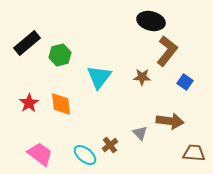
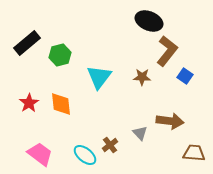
black ellipse: moved 2 px left; rotated 8 degrees clockwise
blue square: moved 6 px up
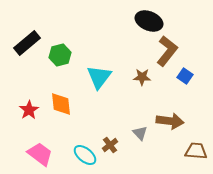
red star: moved 7 px down
brown trapezoid: moved 2 px right, 2 px up
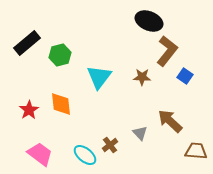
brown arrow: rotated 144 degrees counterclockwise
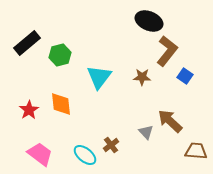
gray triangle: moved 6 px right, 1 px up
brown cross: moved 1 px right
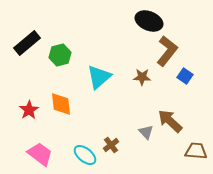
cyan triangle: rotated 12 degrees clockwise
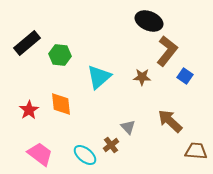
green hexagon: rotated 20 degrees clockwise
gray triangle: moved 18 px left, 5 px up
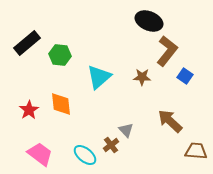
gray triangle: moved 2 px left, 3 px down
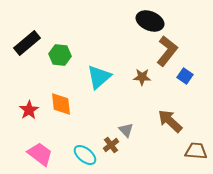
black ellipse: moved 1 px right
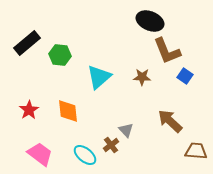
brown L-shape: rotated 120 degrees clockwise
orange diamond: moved 7 px right, 7 px down
